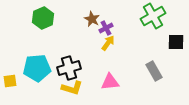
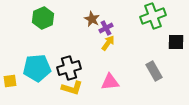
green cross: rotated 10 degrees clockwise
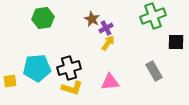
green hexagon: rotated 15 degrees clockwise
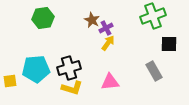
brown star: moved 1 px down
black square: moved 7 px left, 2 px down
cyan pentagon: moved 1 px left, 1 px down
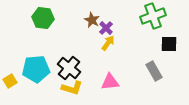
green hexagon: rotated 15 degrees clockwise
purple cross: rotated 16 degrees counterclockwise
black cross: rotated 35 degrees counterclockwise
yellow square: rotated 24 degrees counterclockwise
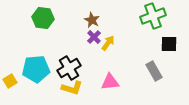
purple cross: moved 12 px left, 9 px down
black cross: rotated 20 degrees clockwise
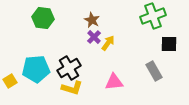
pink triangle: moved 4 px right
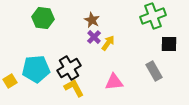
yellow L-shape: moved 2 px right; rotated 135 degrees counterclockwise
